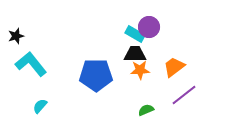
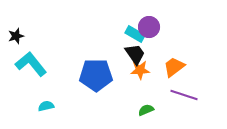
black trapezoid: rotated 55 degrees clockwise
purple line: rotated 56 degrees clockwise
cyan semicircle: moved 6 px right; rotated 35 degrees clockwise
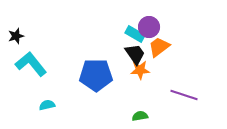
orange trapezoid: moved 15 px left, 20 px up
cyan semicircle: moved 1 px right, 1 px up
green semicircle: moved 6 px left, 6 px down; rotated 14 degrees clockwise
